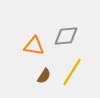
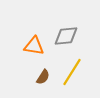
brown semicircle: moved 1 px left, 1 px down
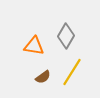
gray diamond: rotated 55 degrees counterclockwise
brown semicircle: rotated 21 degrees clockwise
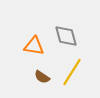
gray diamond: rotated 45 degrees counterclockwise
brown semicircle: moved 1 px left; rotated 70 degrees clockwise
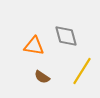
yellow line: moved 10 px right, 1 px up
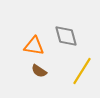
brown semicircle: moved 3 px left, 6 px up
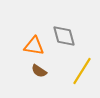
gray diamond: moved 2 px left
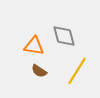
yellow line: moved 5 px left
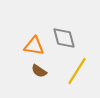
gray diamond: moved 2 px down
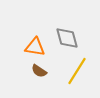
gray diamond: moved 3 px right
orange triangle: moved 1 px right, 1 px down
